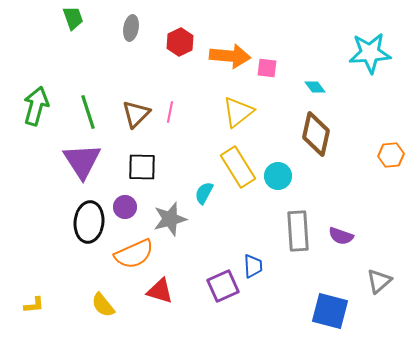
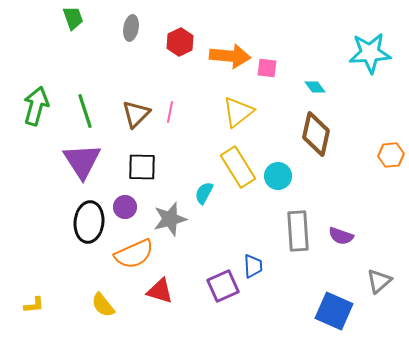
green line: moved 3 px left, 1 px up
blue square: moved 4 px right; rotated 9 degrees clockwise
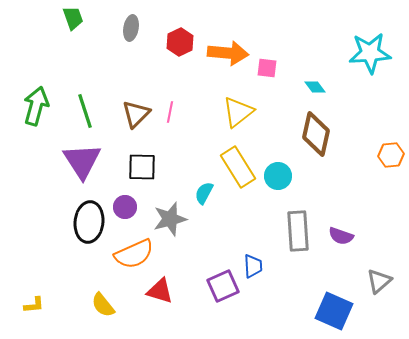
orange arrow: moved 2 px left, 3 px up
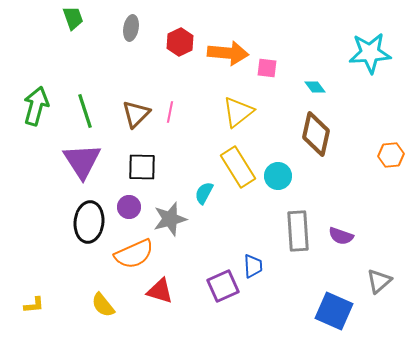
purple circle: moved 4 px right
